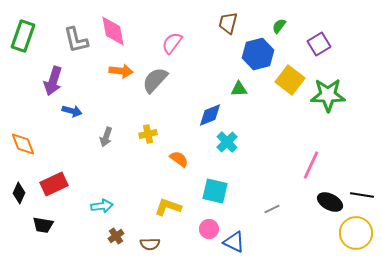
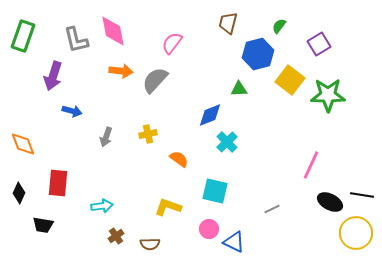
purple arrow: moved 5 px up
red rectangle: moved 4 px right, 1 px up; rotated 60 degrees counterclockwise
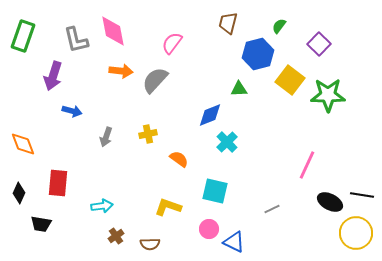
purple square: rotated 15 degrees counterclockwise
pink line: moved 4 px left
black trapezoid: moved 2 px left, 1 px up
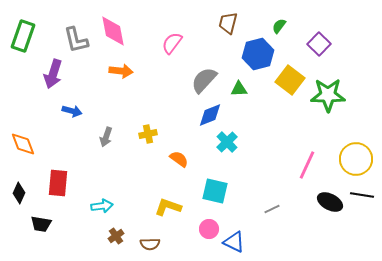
purple arrow: moved 2 px up
gray semicircle: moved 49 px right
yellow circle: moved 74 px up
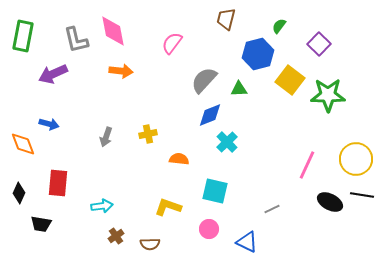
brown trapezoid: moved 2 px left, 4 px up
green rectangle: rotated 8 degrees counterclockwise
purple arrow: rotated 48 degrees clockwise
blue arrow: moved 23 px left, 13 px down
orange semicircle: rotated 30 degrees counterclockwise
blue triangle: moved 13 px right
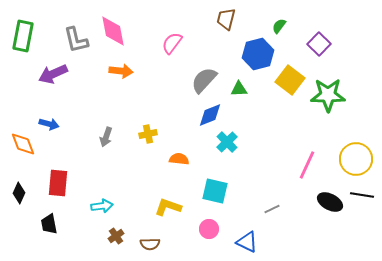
black trapezoid: moved 8 px right; rotated 70 degrees clockwise
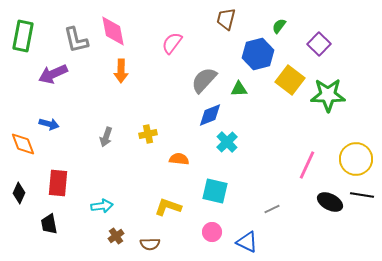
orange arrow: rotated 85 degrees clockwise
pink circle: moved 3 px right, 3 px down
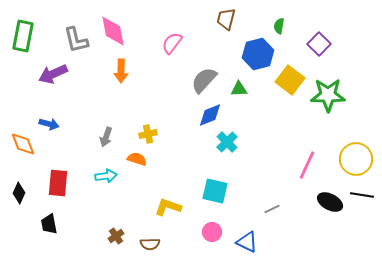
green semicircle: rotated 28 degrees counterclockwise
orange semicircle: moved 42 px left; rotated 12 degrees clockwise
cyan arrow: moved 4 px right, 30 px up
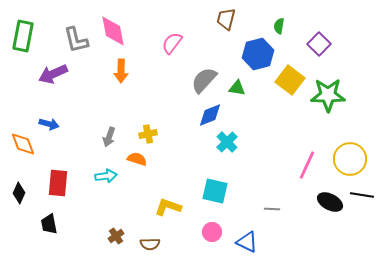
green triangle: moved 2 px left, 1 px up; rotated 12 degrees clockwise
gray arrow: moved 3 px right
yellow circle: moved 6 px left
gray line: rotated 28 degrees clockwise
